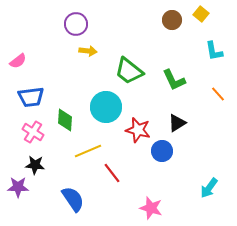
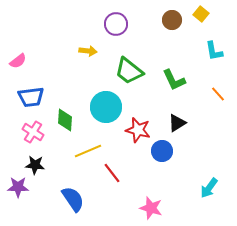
purple circle: moved 40 px right
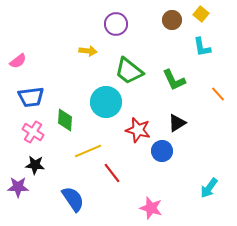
cyan L-shape: moved 12 px left, 4 px up
cyan circle: moved 5 px up
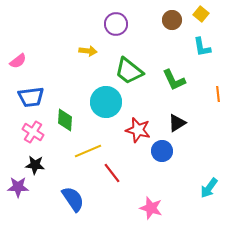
orange line: rotated 35 degrees clockwise
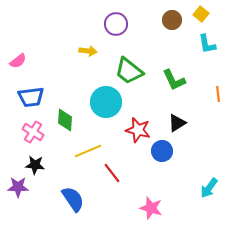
cyan L-shape: moved 5 px right, 3 px up
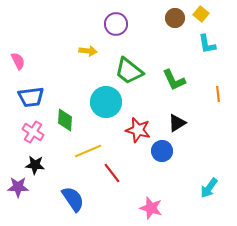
brown circle: moved 3 px right, 2 px up
pink semicircle: rotated 78 degrees counterclockwise
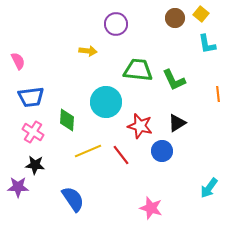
green trapezoid: moved 9 px right, 1 px up; rotated 148 degrees clockwise
green diamond: moved 2 px right
red star: moved 2 px right, 4 px up
red line: moved 9 px right, 18 px up
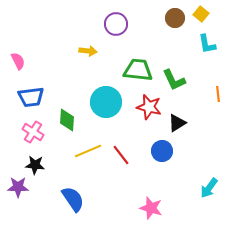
red star: moved 9 px right, 19 px up
